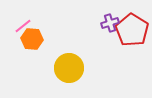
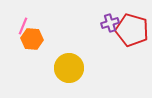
pink line: rotated 30 degrees counterclockwise
red pentagon: rotated 16 degrees counterclockwise
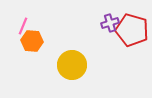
orange hexagon: moved 2 px down
yellow circle: moved 3 px right, 3 px up
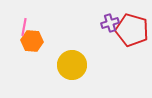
pink line: moved 1 px right, 1 px down; rotated 12 degrees counterclockwise
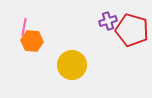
purple cross: moved 2 px left, 2 px up
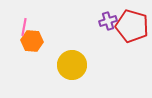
red pentagon: moved 4 px up
